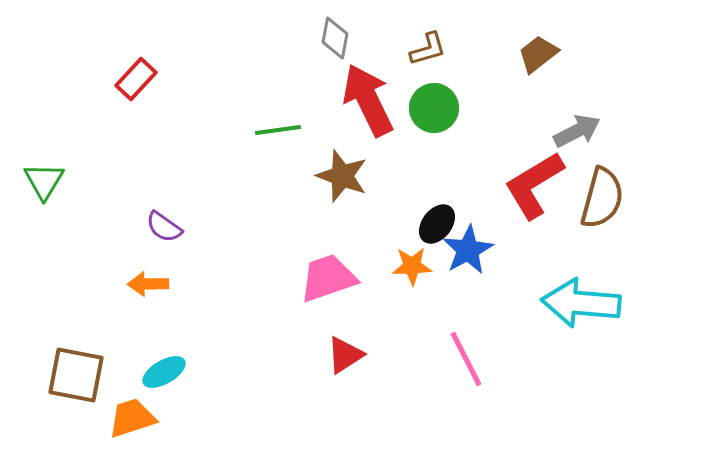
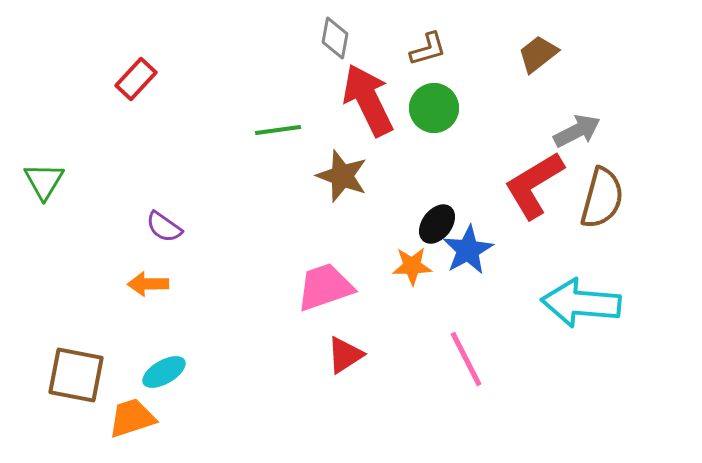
pink trapezoid: moved 3 px left, 9 px down
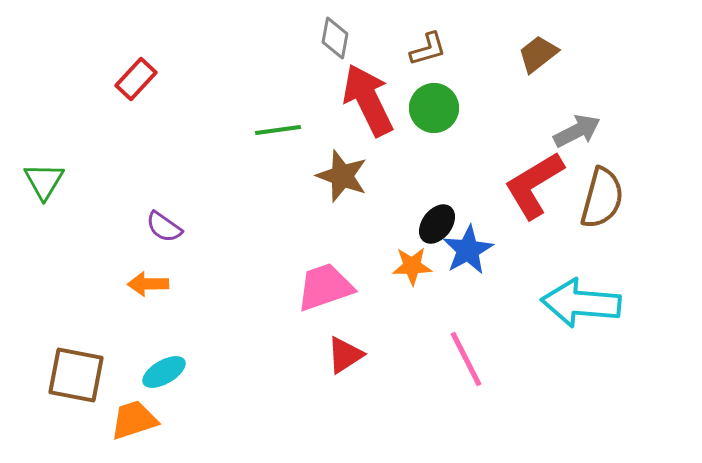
orange trapezoid: moved 2 px right, 2 px down
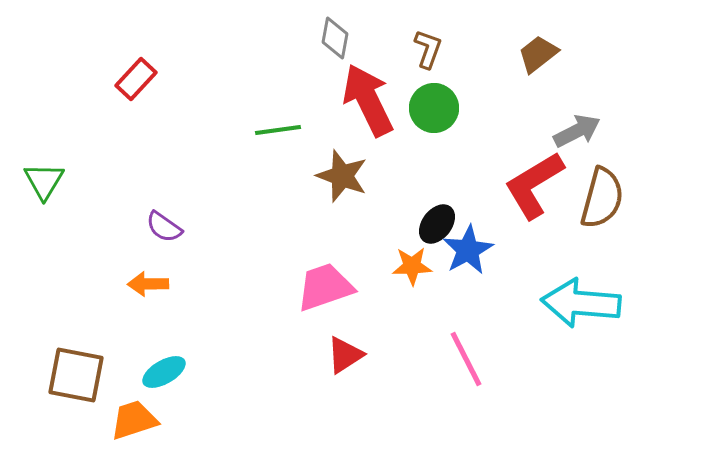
brown L-shape: rotated 54 degrees counterclockwise
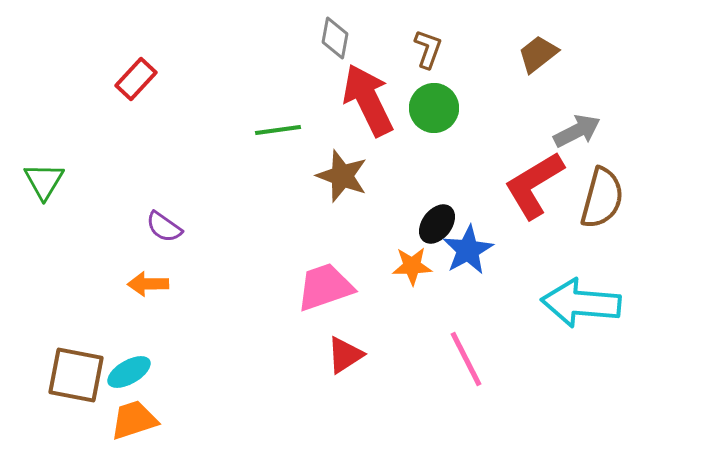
cyan ellipse: moved 35 px left
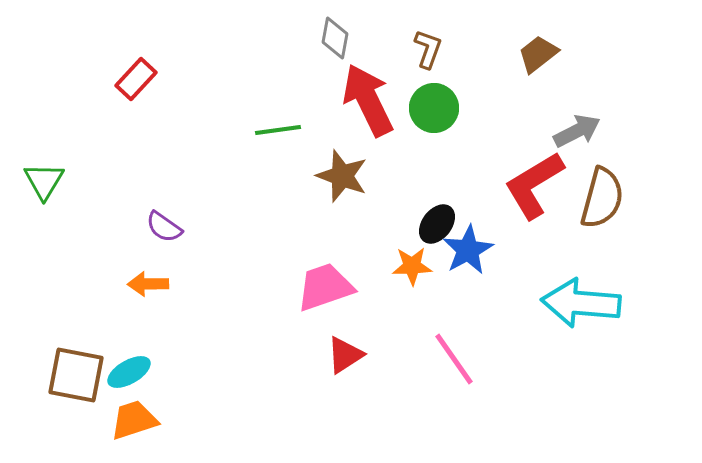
pink line: moved 12 px left; rotated 8 degrees counterclockwise
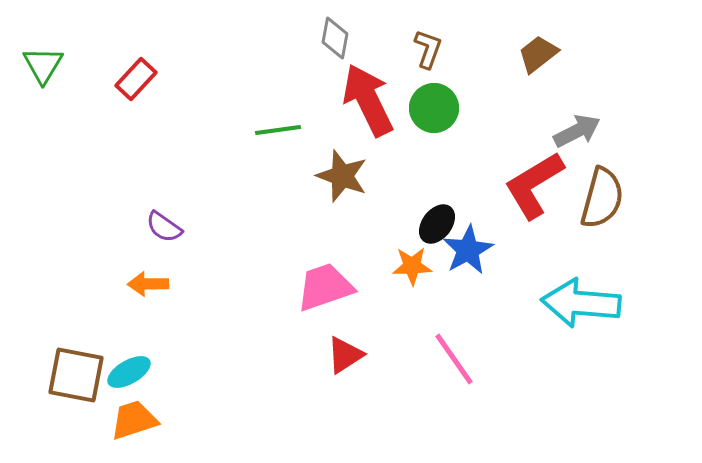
green triangle: moved 1 px left, 116 px up
